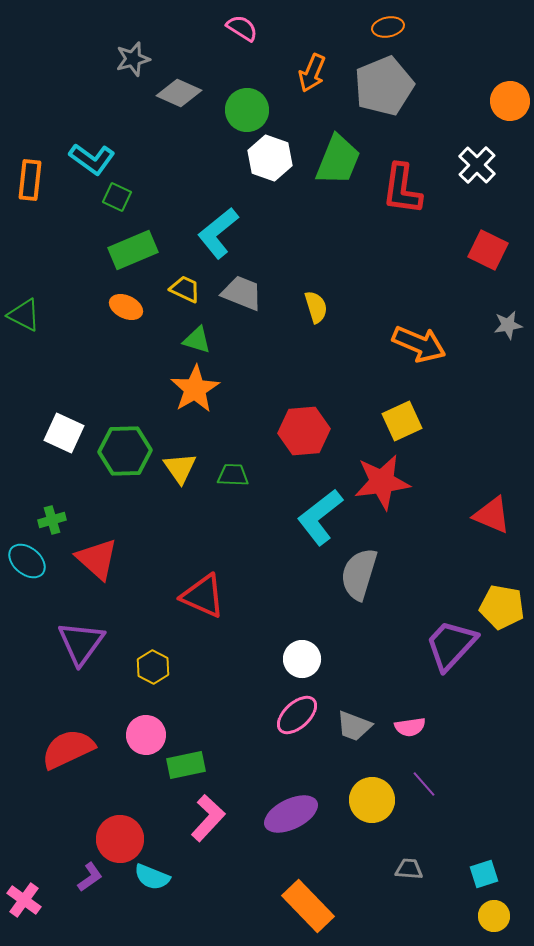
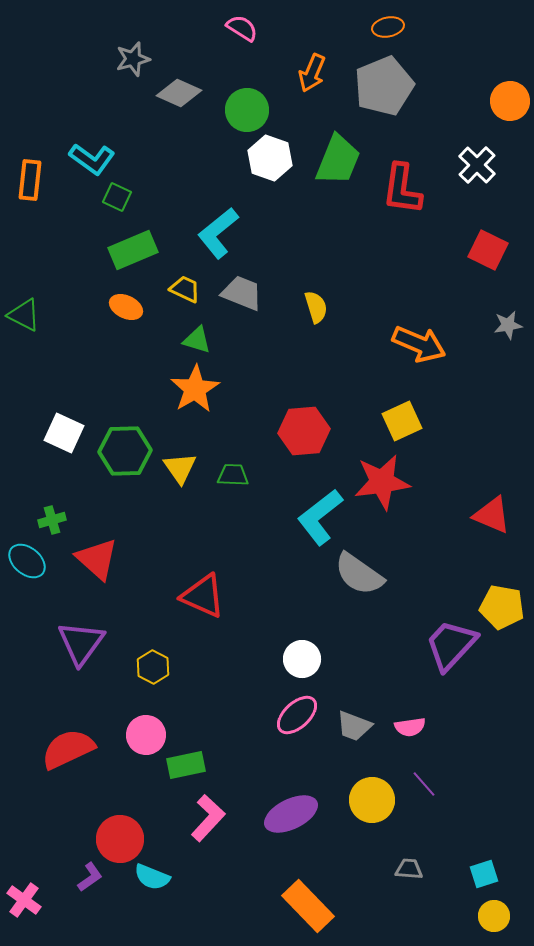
gray semicircle at (359, 574): rotated 72 degrees counterclockwise
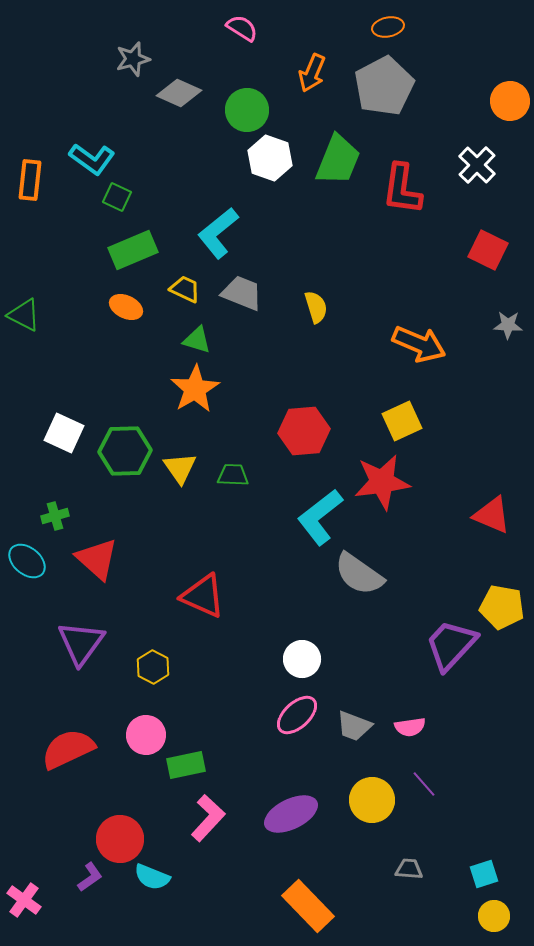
gray pentagon at (384, 86): rotated 6 degrees counterclockwise
gray star at (508, 325): rotated 12 degrees clockwise
green cross at (52, 520): moved 3 px right, 4 px up
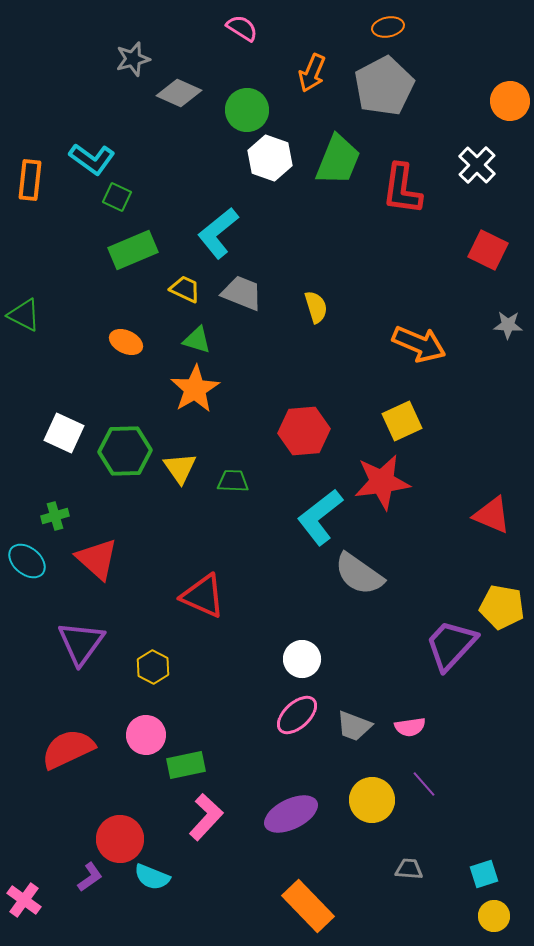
orange ellipse at (126, 307): moved 35 px down
green trapezoid at (233, 475): moved 6 px down
pink L-shape at (208, 818): moved 2 px left, 1 px up
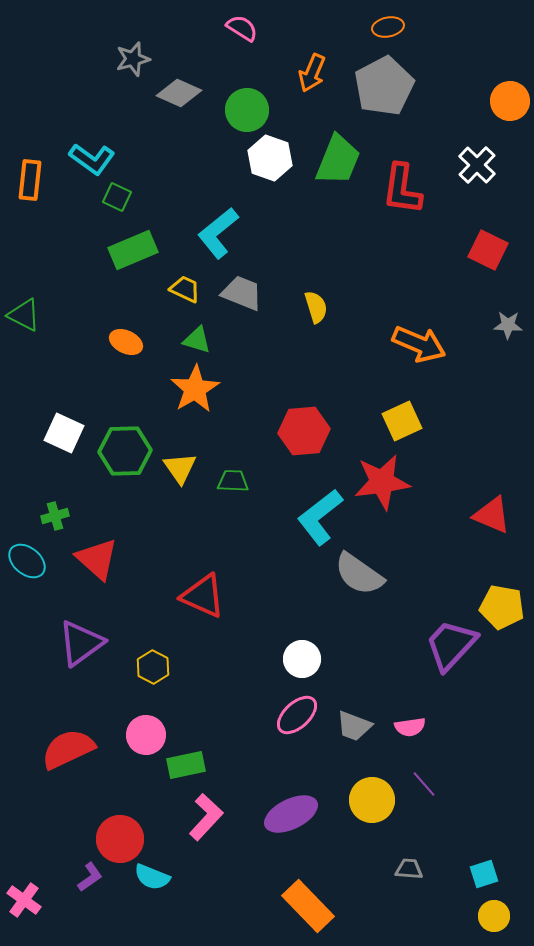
purple triangle at (81, 643): rotated 18 degrees clockwise
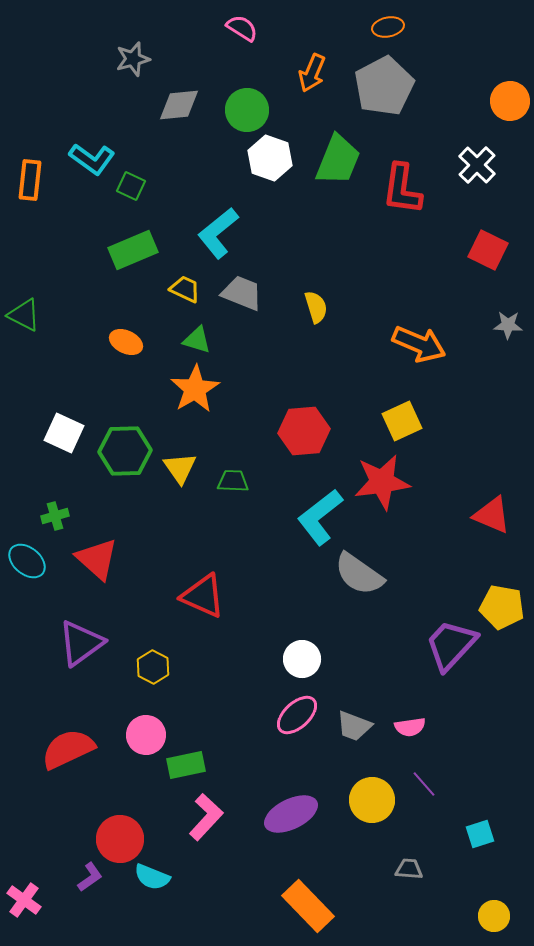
gray diamond at (179, 93): moved 12 px down; rotated 30 degrees counterclockwise
green square at (117, 197): moved 14 px right, 11 px up
cyan square at (484, 874): moved 4 px left, 40 px up
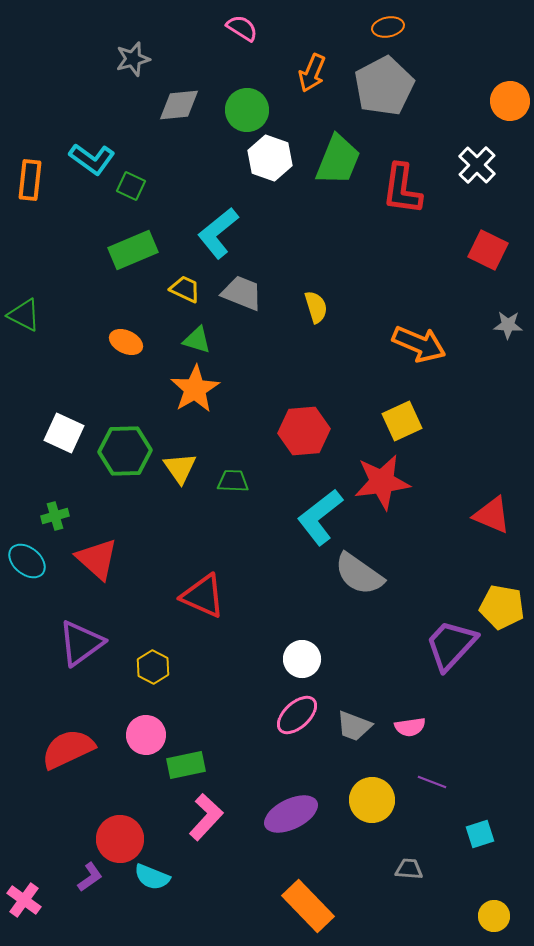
purple line at (424, 784): moved 8 px right, 2 px up; rotated 28 degrees counterclockwise
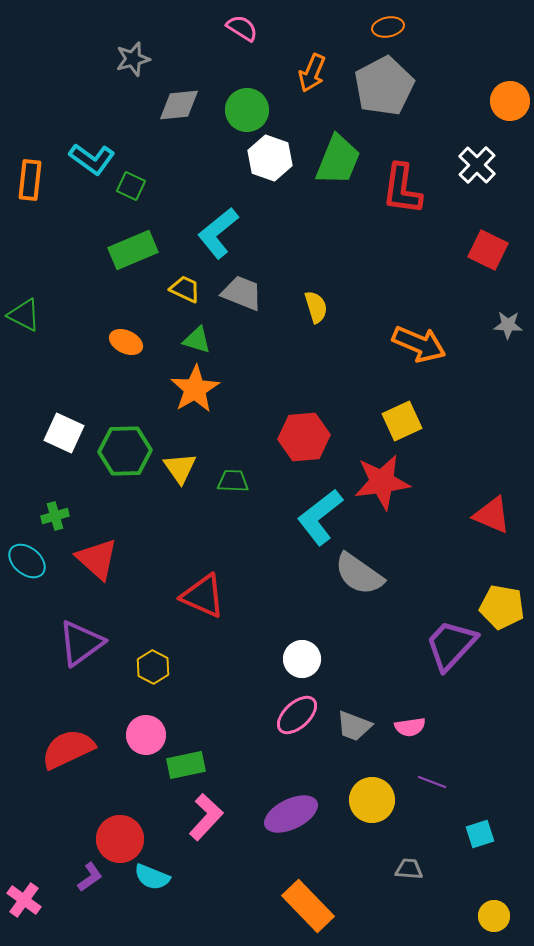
red hexagon at (304, 431): moved 6 px down
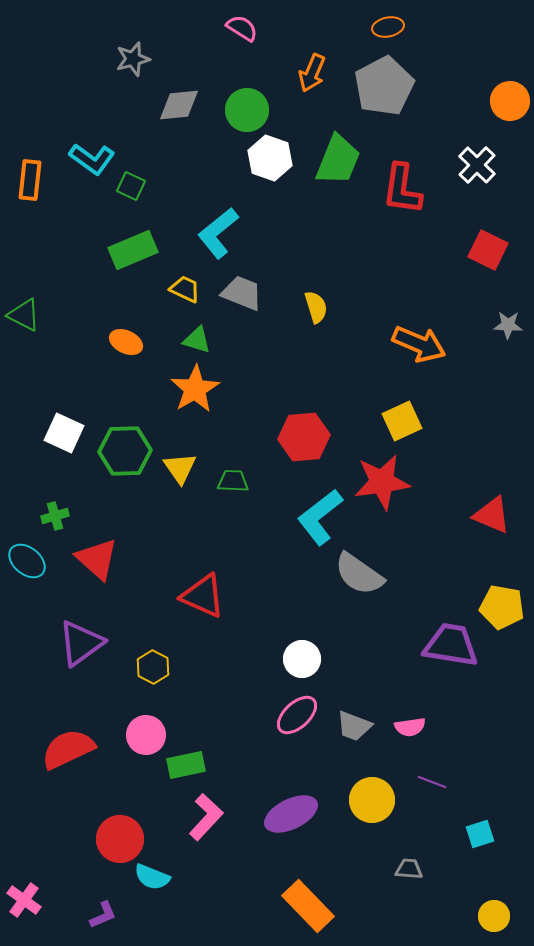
purple trapezoid at (451, 645): rotated 56 degrees clockwise
purple L-shape at (90, 877): moved 13 px right, 38 px down; rotated 12 degrees clockwise
